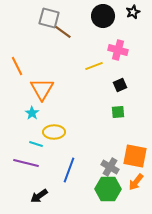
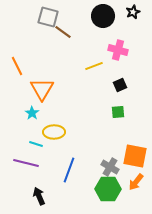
gray square: moved 1 px left, 1 px up
black arrow: rotated 102 degrees clockwise
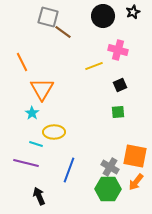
orange line: moved 5 px right, 4 px up
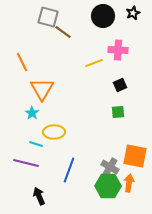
black star: moved 1 px down
pink cross: rotated 12 degrees counterclockwise
yellow line: moved 3 px up
orange arrow: moved 7 px left, 1 px down; rotated 150 degrees clockwise
green hexagon: moved 3 px up
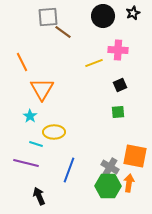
gray square: rotated 20 degrees counterclockwise
cyan star: moved 2 px left, 3 px down
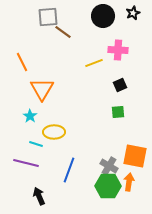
gray cross: moved 1 px left, 1 px up
orange arrow: moved 1 px up
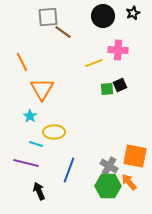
green square: moved 11 px left, 23 px up
orange arrow: rotated 48 degrees counterclockwise
black arrow: moved 5 px up
